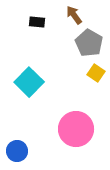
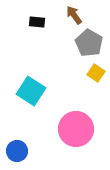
cyan square: moved 2 px right, 9 px down; rotated 12 degrees counterclockwise
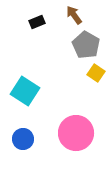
black rectangle: rotated 28 degrees counterclockwise
gray pentagon: moved 3 px left, 2 px down
cyan square: moved 6 px left
pink circle: moved 4 px down
blue circle: moved 6 px right, 12 px up
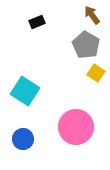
brown arrow: moved 18 px right
pink circle: moved 6 px up
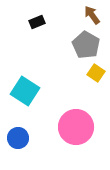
blue circle: moved 5 px left, 1 px up
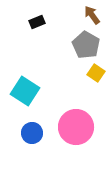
blue circle: moved 14 px right, 5 px up
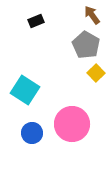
black rectangle: moved 1 px left, 1 px up
yellow square: rotated 12 degrees clockwise
cyan square: moved 1 px up
pink circle: moved 4 px left, 3 px up
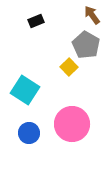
yellow square: moved 27 px left, 6 px up
blue circle: moved 3 px left
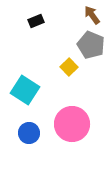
gray pentagon: moved 5 px right; rotated 8 degrees counterclockwise
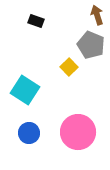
brown arrow: moved 5 px right; rotated 18 degrees clockwise
black rectangle: rotated 42 degrees clockwise
pink circle: moved 6 px right, 8 px down
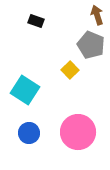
yellow square: moved 1 px right, 3 px down
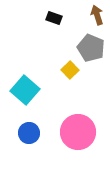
black rectangle: moved 18 px right, 3 px up
gray pentagon: moved 3 px down
cyan square: rotated 8 degrees clockwise
